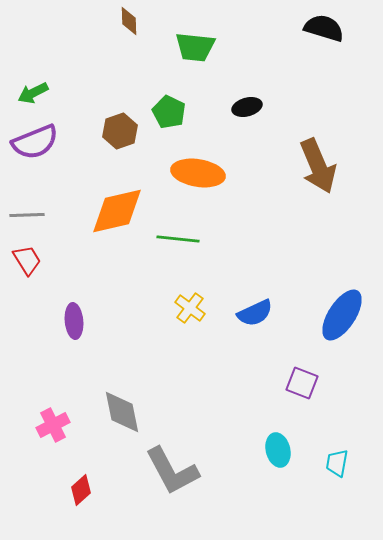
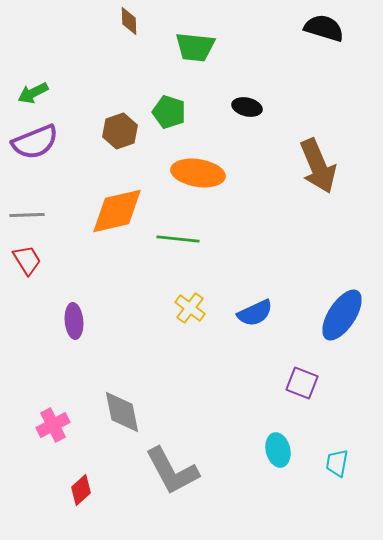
black ellipse: rotated 28 degrees clockwise
green pentagon: rotated 8 degrees counterclockwise
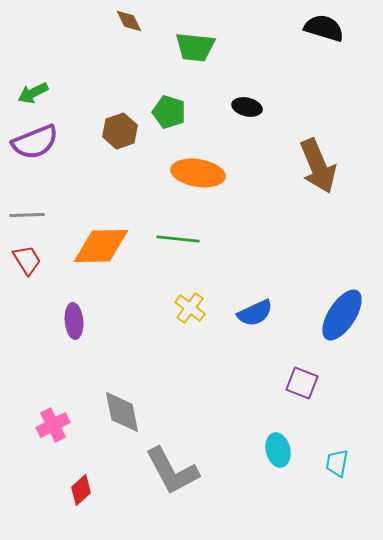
brown diamond: rotated 24 degrees counterclockwise
orange diamond: moved 16 px left, 35 px down; rotated 12 degrees clockwise
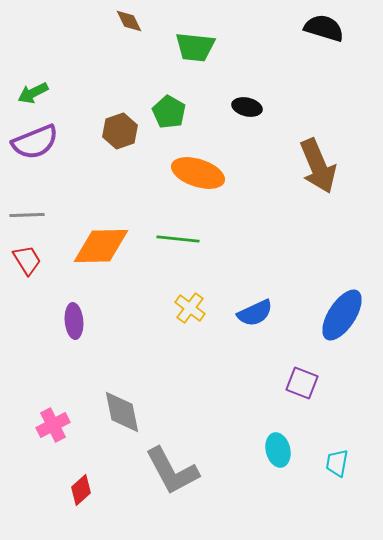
green pentagon: rotated 12 degrees clockwise
orange ellipse: rotated 9 degrees clockwise
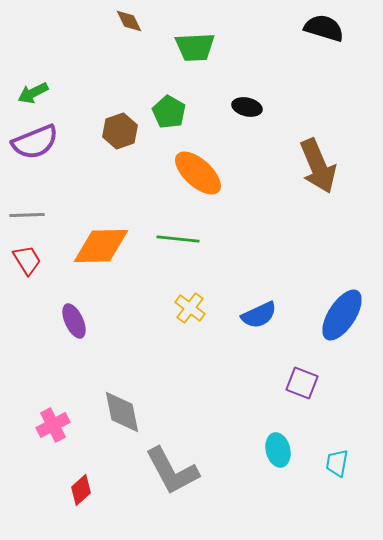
green trapezoid: rotated 9 degrees counterclockwise
orange ellipse: rotated 24 degrees clockwise
blue semicircle: moved 4 px right, 2 px down
purple ellipse: rotated 20 degrees counterclockwise
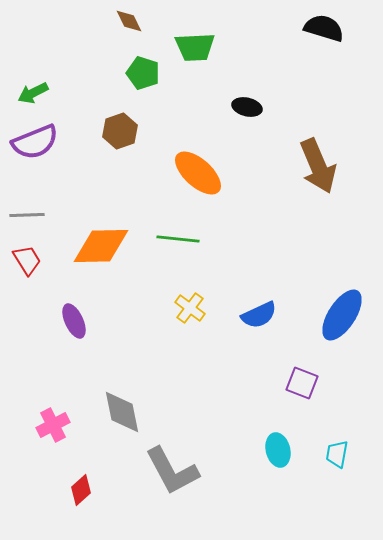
green pentagon: moved 26 px left, 39 px up; rotated 12 degrees counterclockwise
cyan trapezoid: moved 9 px up
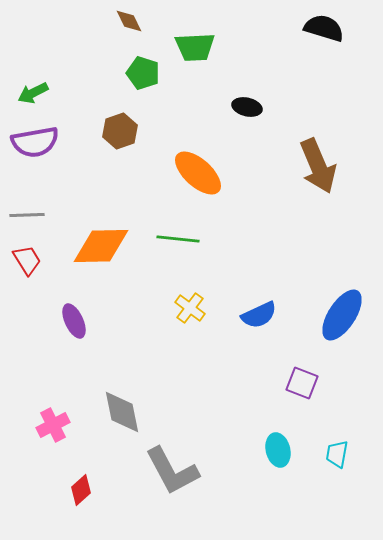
purple semicircle: rotated 12 degrees clockwise
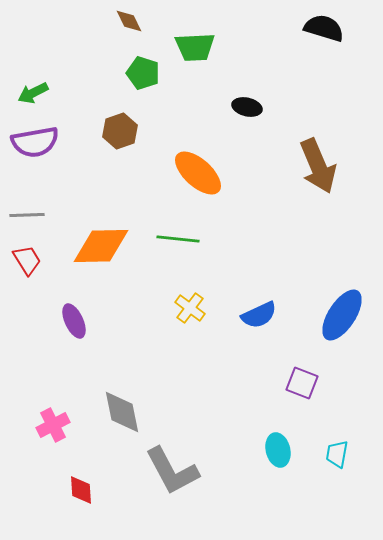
red diamond: rotated 52 degrees counterclockwise
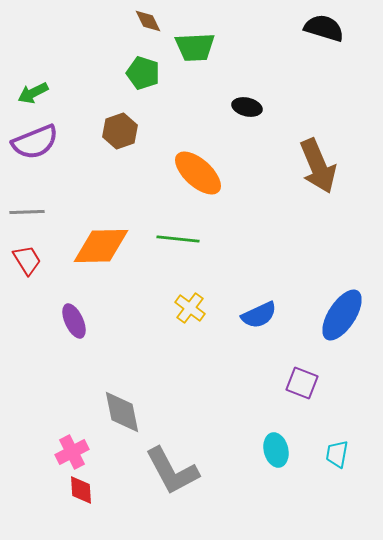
brown diamond: moved 19 px right
purple semicircle: rotated 12 degrees counterclockwise
gray line: moved 3 px up
pink cross: moved 19 px right, 27 px down
cyan ellipse: moved 2 px left
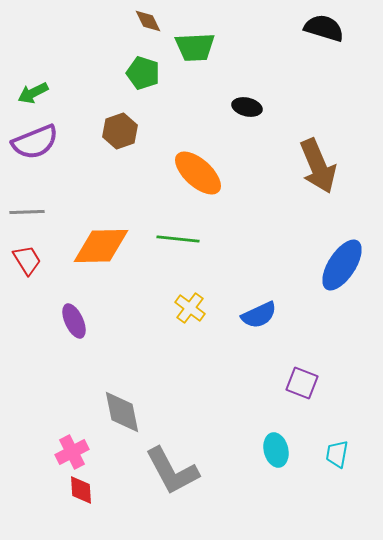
blue ellipse: moved 50 px up
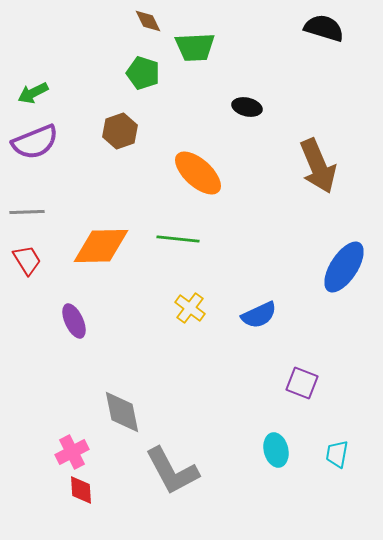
blue ellipse: moved 2 px right, 2 px down
